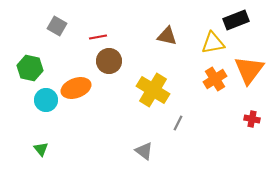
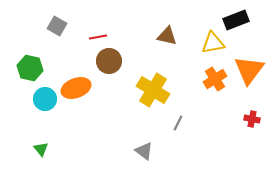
cyan circle: moved 1 px left, 1 px up
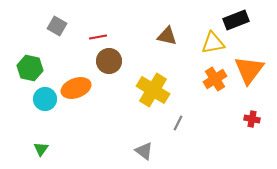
green triangle: rotated 14 degrees clockwise
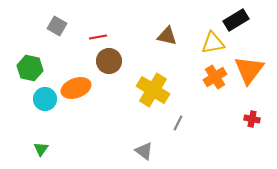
black rectangle: rotated 10 degrees counterclockwise
orange cross: moved 2 px up
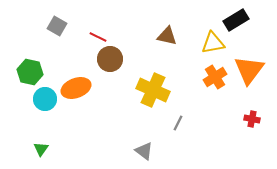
red line: rotated 36 degrees clockwise
brown circle: moved 1 px right, 2 px up
green hexagon: moved 4 px down
yellow cross: rotated 8 degrees counterclockwise
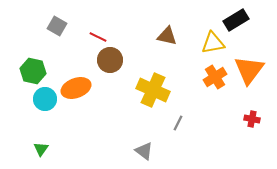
brown circle: moved 1 px down
green hexagon: moved 3 px right, 1 px up
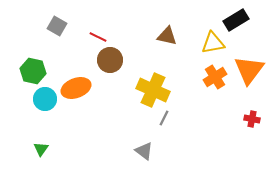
gray line: moved 14 px left, 5 px up
